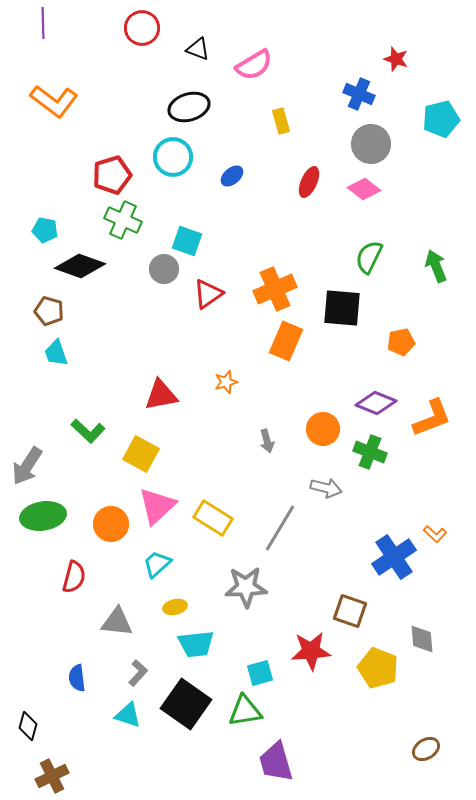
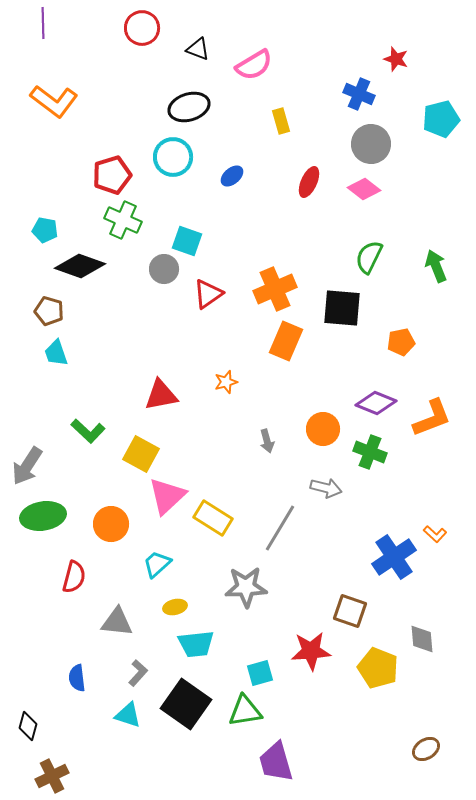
pink triangle at (157, 506): moved 10 px right, 10 px up
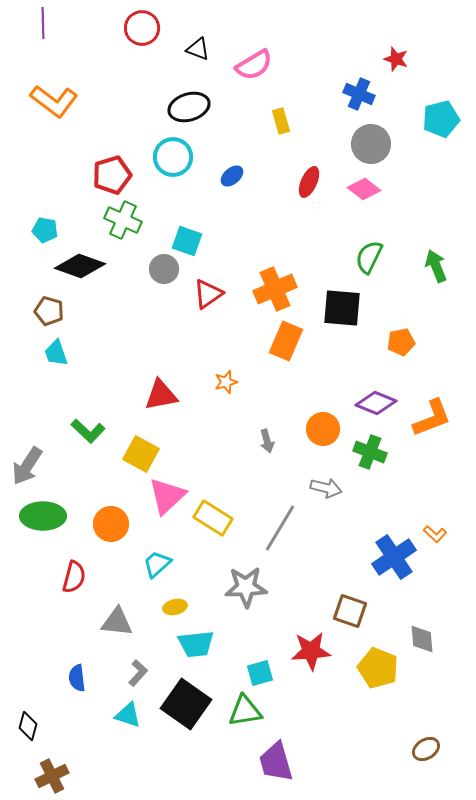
green ellipse at (43, 516): rotated 9 degrees clockwise
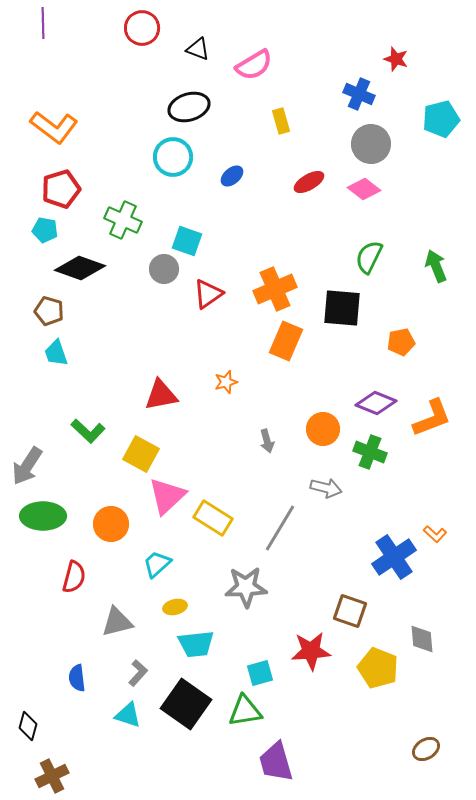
orange L-shape at (54, 101): moved 26 px down
red pentagon at (112, 175): moved 51 px left, 14 px down
red ellipse at (309, 182): rotated 36 degrees clockwise
black diamond at (80, 266): moved 2 px down
gray triangle at (117, 622): rotated 20 degrees counterclockwise
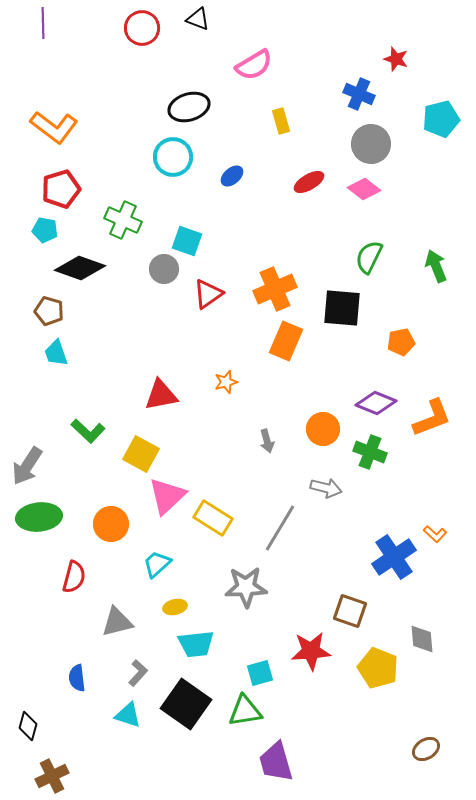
black triangle at (198, 49): moved 30 px up
green ellipse at (43, 516): moved 4 px left, 1 px down; rotated 6 degrees counterclockwise
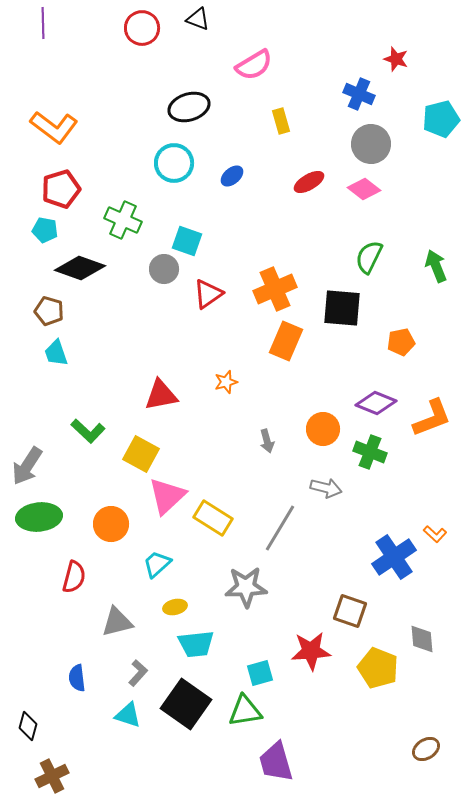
cyan circle at (173, 157): moved 1 px right, 6 px down
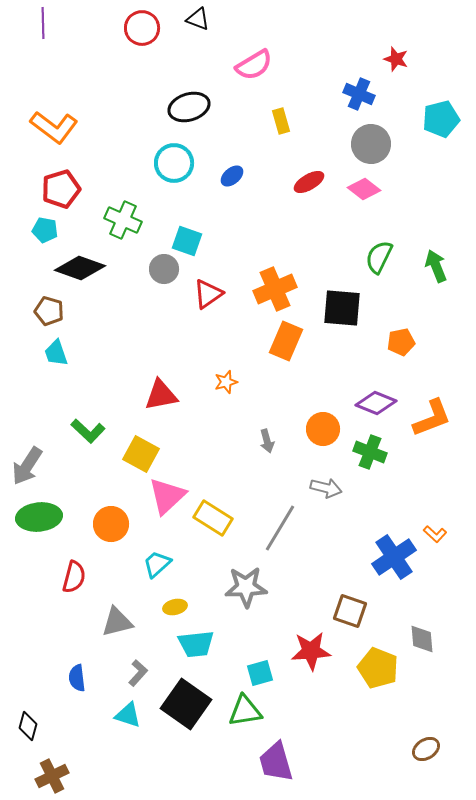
green semicircle at (369, 257): moved 10 px right
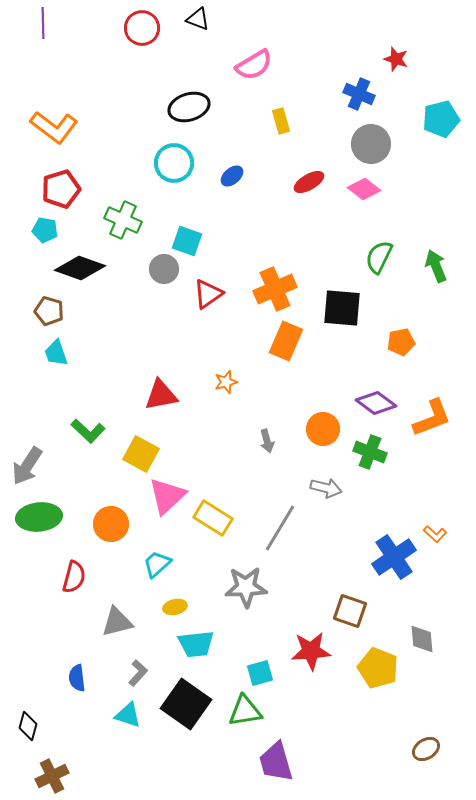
purple diamond at (376, 403): rotated 15 degrees clockwise
